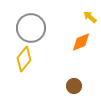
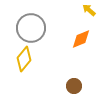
yellow arrow: moved 1 px left, 7 px up
orange diamond: moved 3 px up
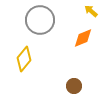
yellow arrow: moved 2 px right, 1 px down
gray circle: moved 9 px right, 8 px up
orange diamond: moved 2 px right, 1 px up
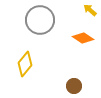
yellow arrow: moved 1 px left, 1 px up
orange diamond: rotated 55 degrees clockwise
yellow diamond: moved 1 px right, 5 px down
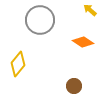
orange diamond: moved 4 px down
yellow diamond: moved 7 px left
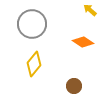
gray circle: moved 8 px left, 4 px down
yellow diamond: moved 16 px right
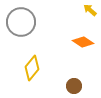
gray circle: moved 11 px left, 2 px up
yellow diamond: moved 2 px left, 4 px down
